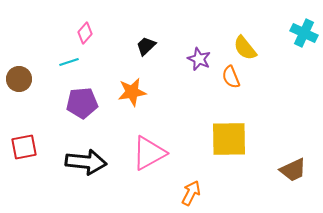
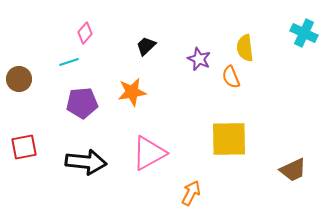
yellow semicircle: rotated 32 degrees clockwise
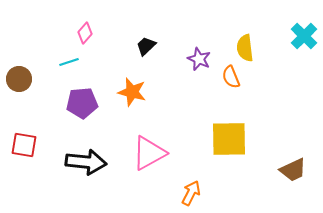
cyan cross: moved 3 px down; rotated 20 degrees clockwise
orange star: rotated 24 degrees clockwise
red square: moved 2 px up; rotated 20 degrees clockwise
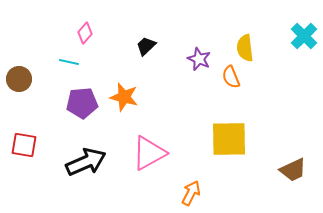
cyan line: rotated 30 degrees clockwise
orange star: moved 8 px left, 5 px down
black arrow: rotated 30 degrees counterclockwise
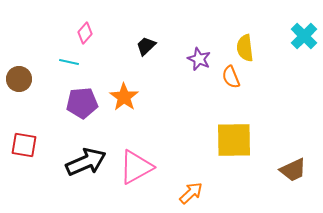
orange star: rotated 20 degrees clockwise
yellow square: moved 5 px right, 1 px down
pink triangle: moved 13 px left, 14 px down
orange arrow: rotated 20 degrees clockwise
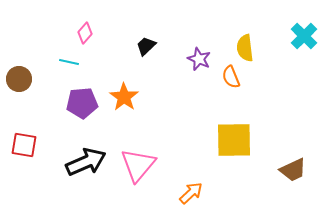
pink triangle: moved 2 px right, 2 px up; rotated 21 degrees counterclockwise
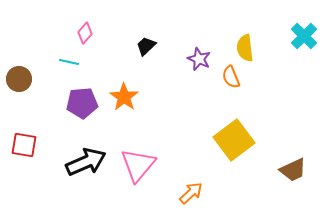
yellow square: rotated 36 degrees counterclockwise
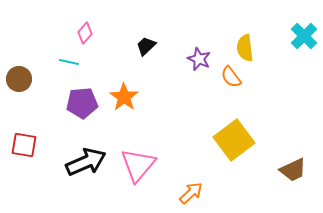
orange semicircle: rotated 15 degrees counterclockwise
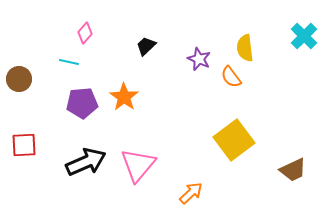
red square: rotated 12 degrees counterclockwise
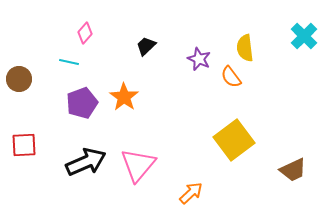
purple pentagon: rotated 16 degrees counterclockwise
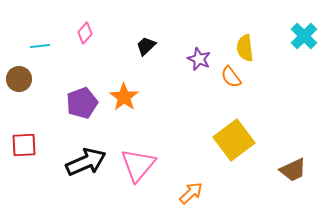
cyan line: moved 29 px left, 16 px up; rotated 18 degrees counterclockwise
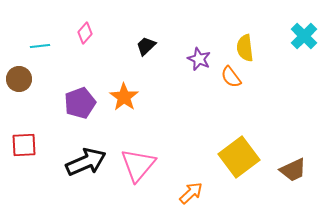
purple pentagon: moved 2 px left
yellow square: moved 5 px right, 17 px down
